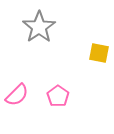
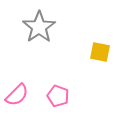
yellow square: moved 1 px right, 1 px up
pink pentagon: rotated 15 degrees counterclockwise
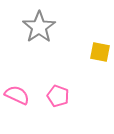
pink semicircle: rotated 110 degrees counterclockwise
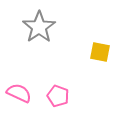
pink semicircle: moved 2 px right, 2 px up
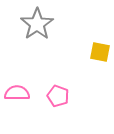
gray star: moved 2 px left, 3 px up
pink semicircle: moved 2 px left; rotated 25 degrees counterclockwise
